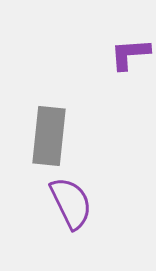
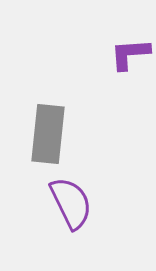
gray rectangle: moved 1 px left, 2 px up
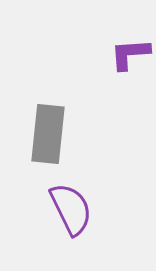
purple semicircle: moved 6 px down
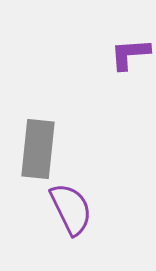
gray rectangle: moved 10 px left, 15 px down
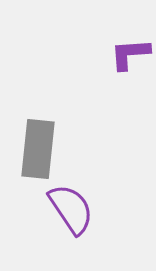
purple semicircle: rotated 8 degrees counterclockwise
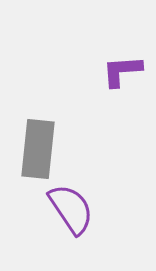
purple L-shape: moved 8 px left, 17 px down
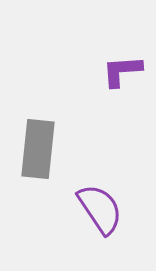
purple semicircle: moved 29 px right
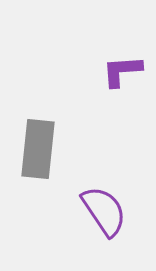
purple semicircle: moved 4 px right, 2 px down
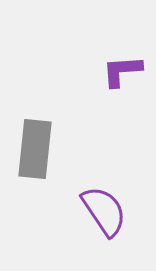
gray rectangle: moved 3 px left
